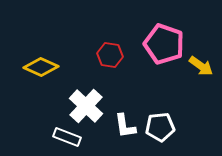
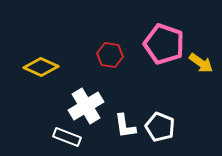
yellow arrow: moved 3 px up
white cross: rotated 16 degrees clockwise
white pentagon: rotated 28 degrees clockwise
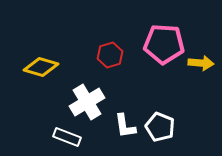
pink pentagon: rotated 15 degrees counterclockwise
red hexagon: rotated 25 degrees counterclockwise
yellow arrow: rotated 30 degrees counterclockwise
yellow diamond: rotated 8 degrees counterclockwise
white cross: moved 1 px right, 4 px up
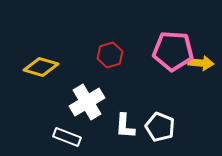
pink pentagon: moved 9 px right, 7 px down
white L-shape: rotated 12 degrees clockwise
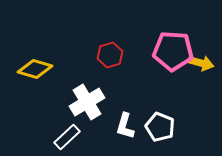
yellow arrow: rotated 10 degrees clockwise
yellow diamond: moved 6 px left, 2 px down
white L-shape: rotated 12 degrees clockwise
white rectangle: rotated 64 degrees counterclockwise
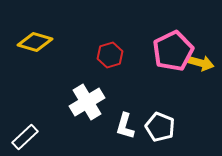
pink pentagon: rotated 30 degrees counterclockwise
yellow diamond: moved 27 px up
white rectangle: moved 42 px left
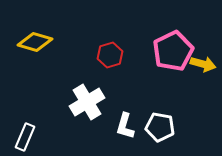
yellow arrow: moved 2 px right, 1 px down
white pentagon: rotated 12 degrees counterclockwise
white rectangle: rotated 24 degrees counterclockwise
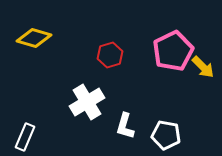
yellow diamond: moved 1 px left, 4 px up
yellow arrow: moved 3 px down; rotated 30 degrees clockwise
white pentagon: moved 6 px right, 8 px down
